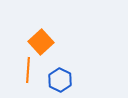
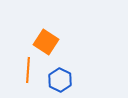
orange square: moved 5 px right; rotated 15 degrees counterclockwise
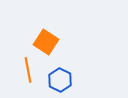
orange line: rotated 15 degrees counterclockwise
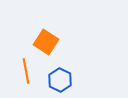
orange line: moved 2 px left, 1 px down
